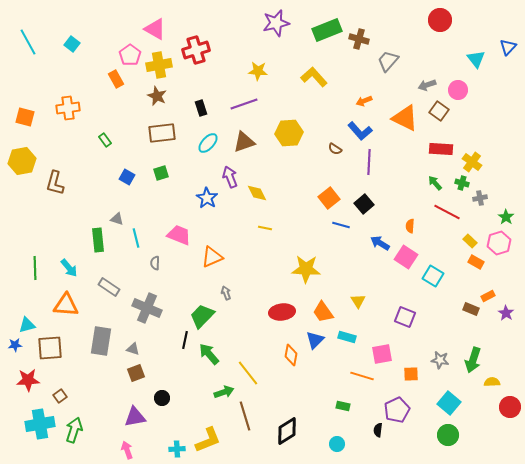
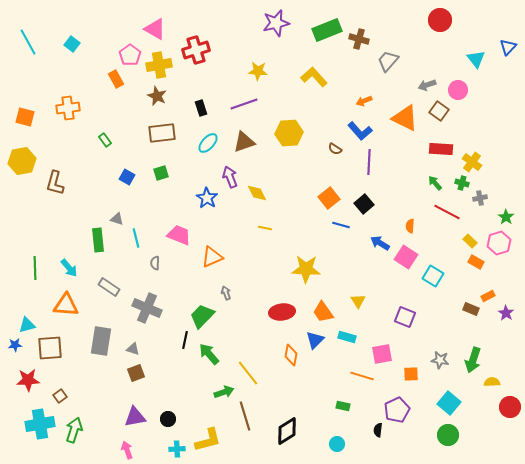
black circle at (162, 398): moved 6 px right, 21 px down
yellow L-shape at (208, 440): rotated 8 degrees clockwise
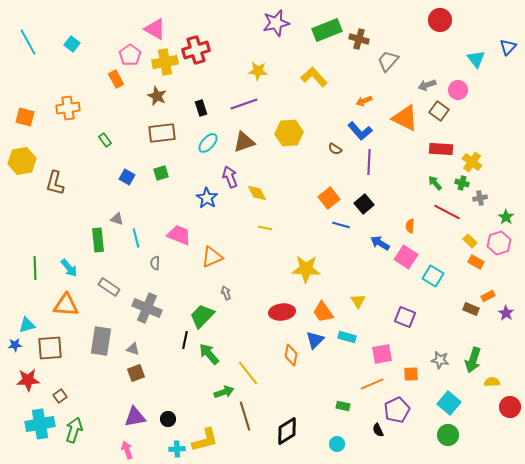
yellow cross at (159, 65): moved 6 px right, 3 px up
orange line at (362, 376): moved 10 px right, 8 px down; rotated 40 degrees counterclockwise
black semicircle at (378, 430): rotated 32 degrees counterclockwise
yellow L-shape at (208, 440): moved 3 px left
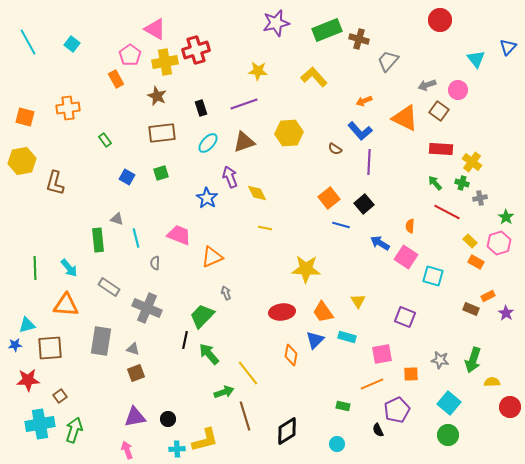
cyan square at (433, 276): rotated 15 degrees counterclockwise
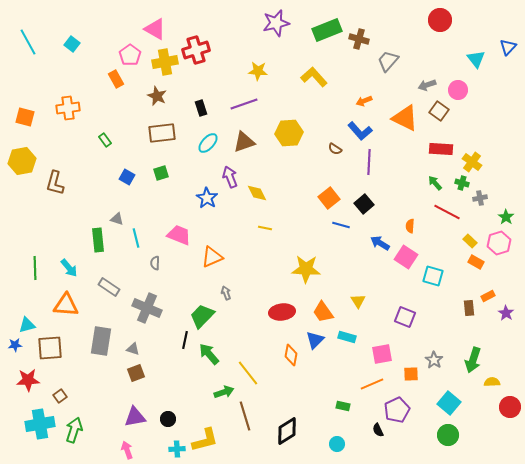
brown rectangle at (471, 309): moved 2 px left, 1 px up; rotated 63 degrees clockwise
gray star at (440, 360): moved 6 px left; rotated 24 degrees clockwise
